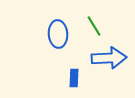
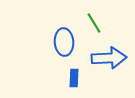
green line: moved 3 px up
blue ellipse: moved 6 px right, 8 px down
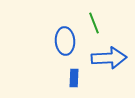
green line: rotated 10 degrees clockwise
blue ellipse: moved 1 px right, 1 px up
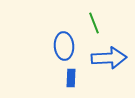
blue ellipse: moved 1 px left, 5 px down
blue rectangle: moved 3 px left
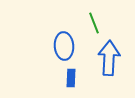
blue arrow: rotated 84 degrees counterclockwise
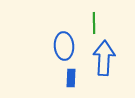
green line: rotated 20 degrees clockwise
blue arrow: moved 5 px left
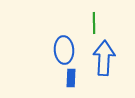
blue ellipse: moved 4 px down
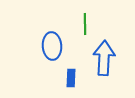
green line: moved 9 px left, 1 px down
blue ellipse: moved 12 px left, 4 px up
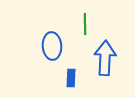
blue arrow: moved 1 px right
